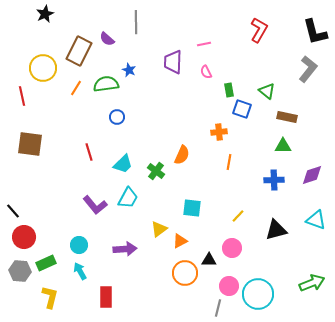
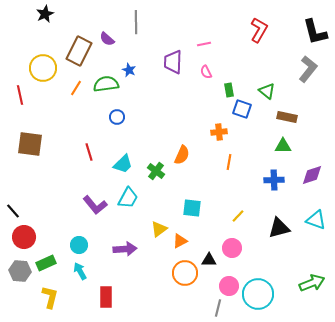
red line at (22, 96): moved 2 px left, 1 px up
black triangle at (276, 230): moved 3 px right, 2 px up
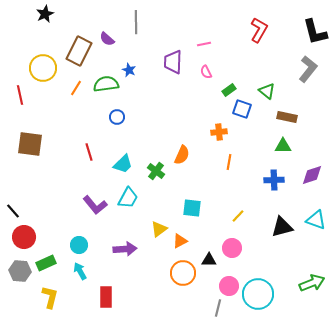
green rectangle at (229, 90): rotated 64 degrees clockwise
black triangle at (279, 228): moved 3 px right, 1 px up
orange circle at (185, 273): moved 2 px left
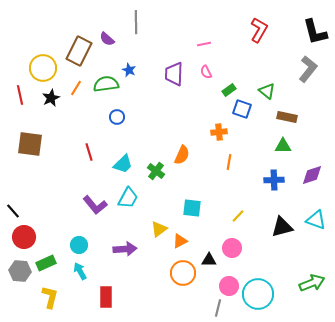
black star at (45, 14): moved 6 px right, 84 px down
purple trapezoid at (173, 62): moved 1 px right, 12 px down
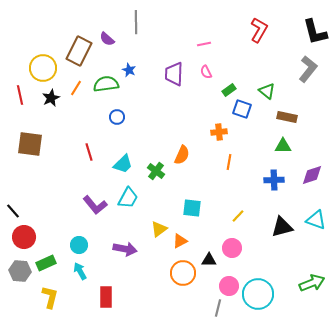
purple arrow at (125, 249): rotated 15 degrees clockwise
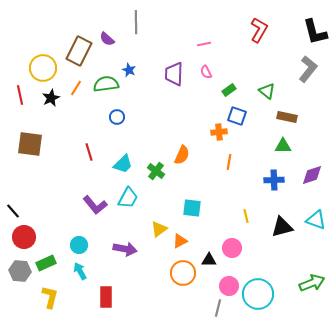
blue square at (242, 109): moved 5 px left, 7 px down
yellow line at (238, 216): moved 8 px right; rotated 56 degrees counterclockwise
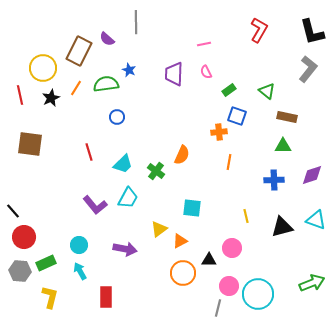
black L-shape at (315, 32): moved 3 px left
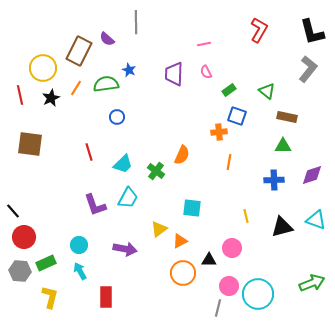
purple L-shape at (95, 205): rotated 20 degrees clockwise
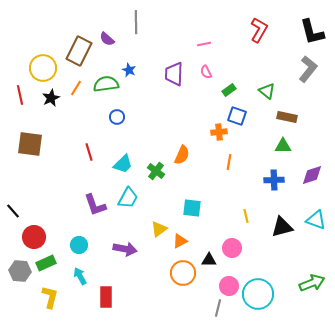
red circle at (24, 237): moved 10 px right
cyan arrow at (80, 271): moved 5 px down
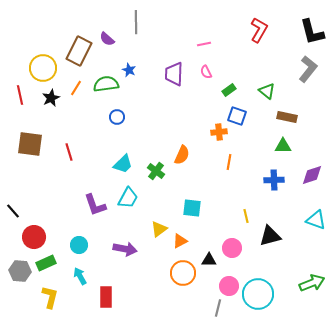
red line at (89, 152): moved 20 px left
black triangle at (282, 227): moved 12 px left, 9 px down
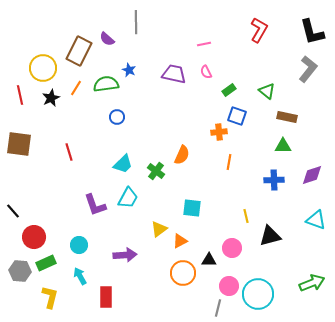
purple trapezoid at (174, 74): rotated 100 degrees clockwise
brown square at (30, 144): moved 11 px left
purple arrow at (125, 249): moved 6 px down; rotated 15 degrees counterclockwise
